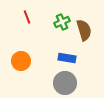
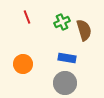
orange circle: moved 2 px right, 3 px down
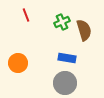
red line: moved 1 px left, 2 px up
orange circle: moved 5 px left, 1 px up
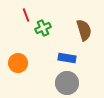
green cross: moved 19 px left, 6 px down
gray circle: moved 2 px right
